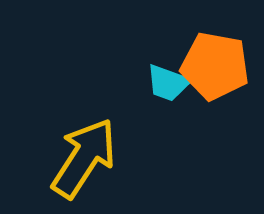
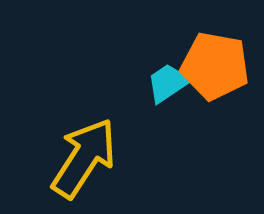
cyan trapezoid: rotated 126 degrees clockwise
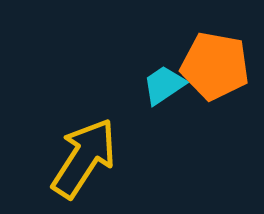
cyan trapezoid: moved 4 px left, 2 px down
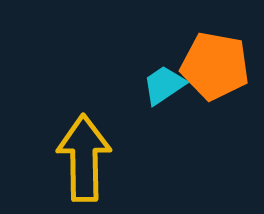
yellow arrow: rotated 34 degrees counterclockwise
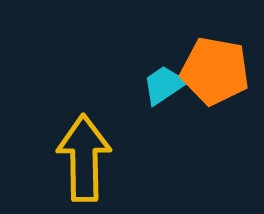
orange pentagon: moved 5 px down
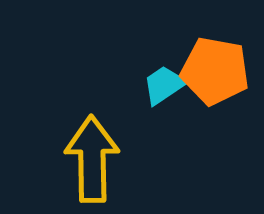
yellow arrow: moved 8 px right, 1 px down
